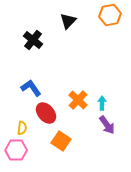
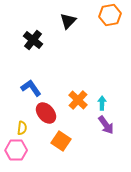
purple arrow: moved 1 px left
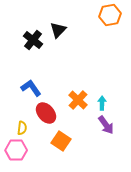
black triangle: moved 10 px left, 9 px down
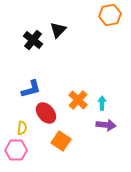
blue L-shape: moved 1 px down; rotated 110 degrees clockwise
purple arrow: rotated 48 degrees counterclockwise
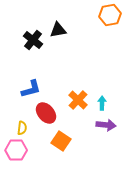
black triangle: rotated 36 degrees clockwise
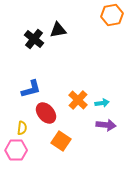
orange hexagon: moved 2 px right
black cross: moved 1 px right, 1 px up
cyan arrow: rotated 80 degrees clockwise
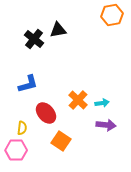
blue L-shape: moved 3 px left, 5 px up
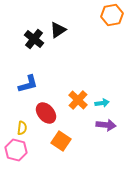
black triangle: rotated 24 degrees counterclockwise
pink hexagon: rotated 15 degrees clockwise
